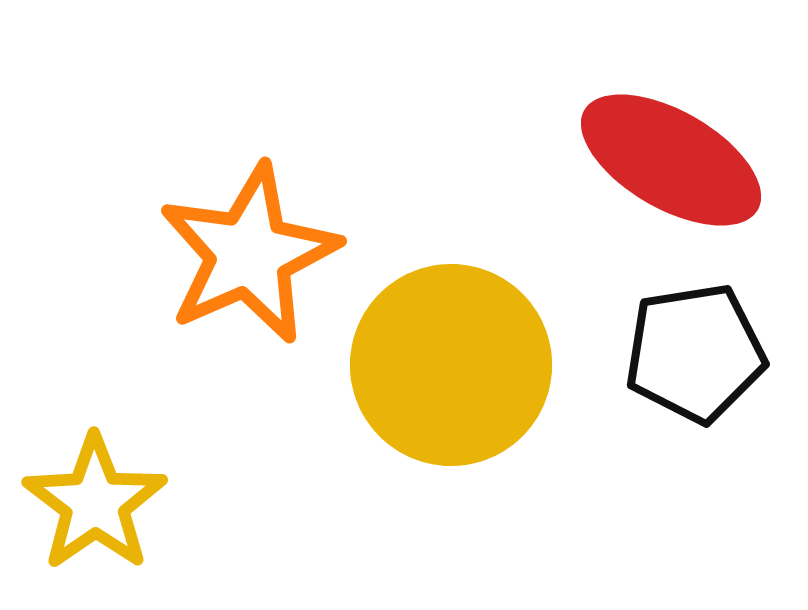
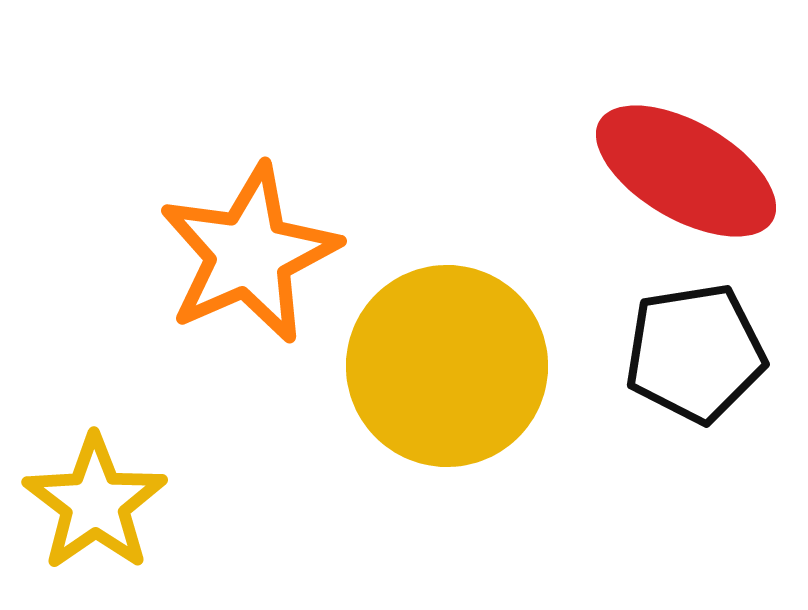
red ellipse: moved 15 px right, 11 px down
yellow circle: moved 4 px left, 1 px down
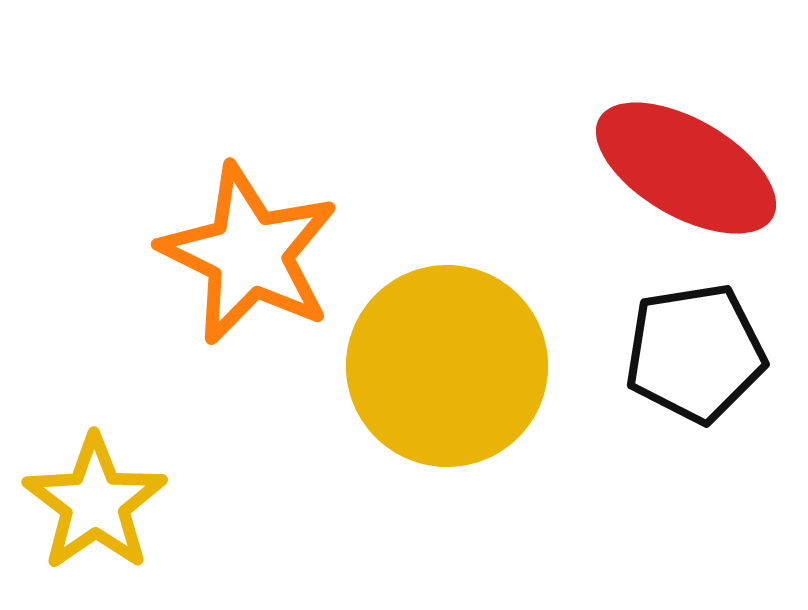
red ellipse: moved 3 px up
orange star: rotated 22 degrees counterclockwise
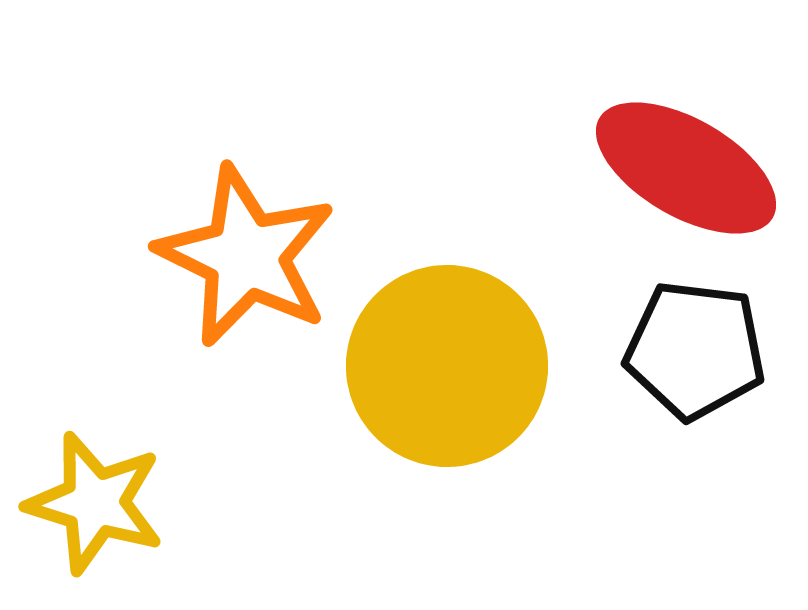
orange star: moved 3 px left, 2 px down
black pentagon: moved 3 px up; rotated 16 degrees clockwise
yellow star: rotated 20 degrees counterclockwise
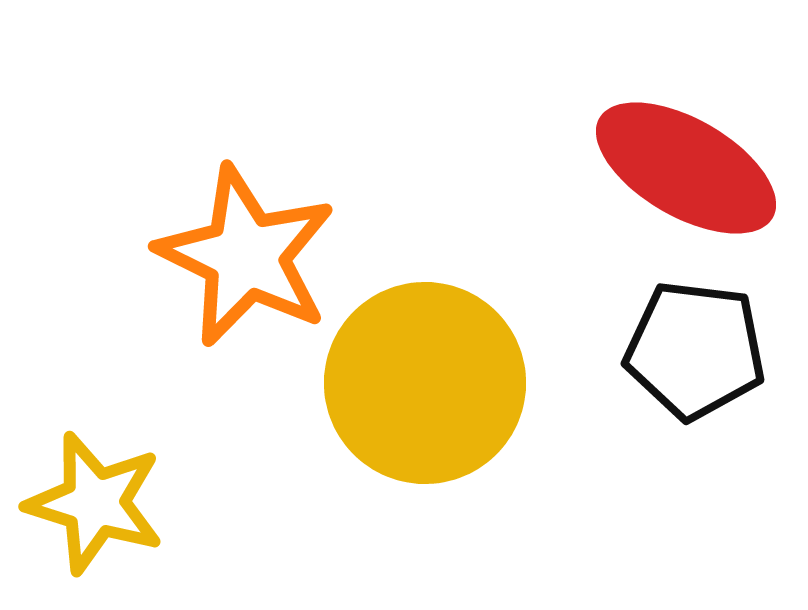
yellow circle: moved 22 px left, 17 px down
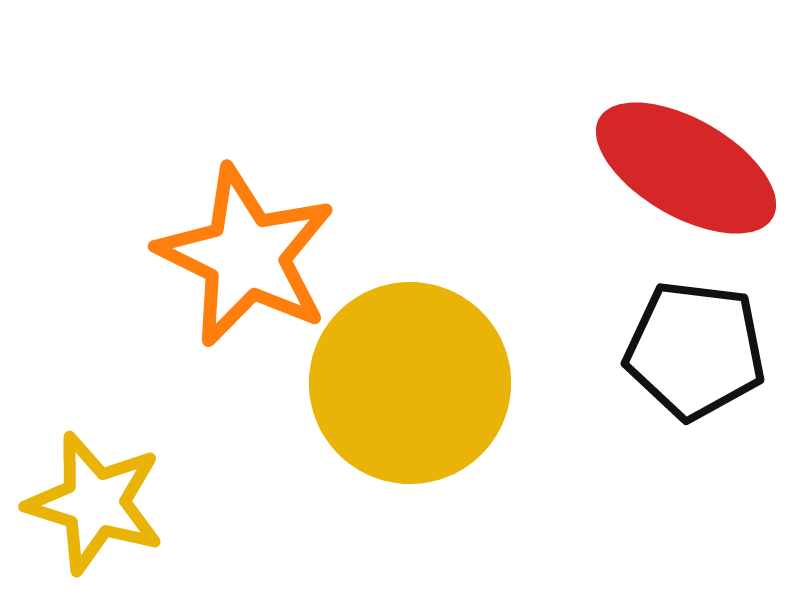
yellow circle: moved 15 px left
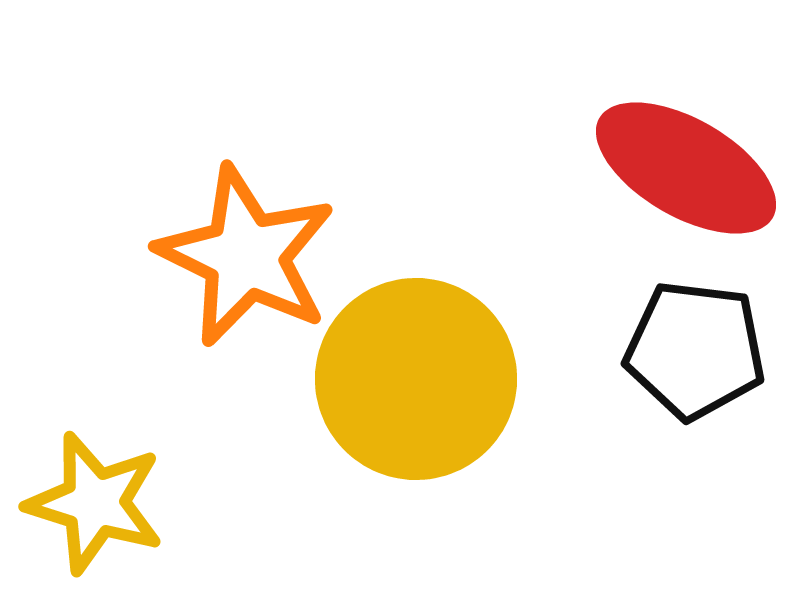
yellow circle: moved 6 px right, 4 px up
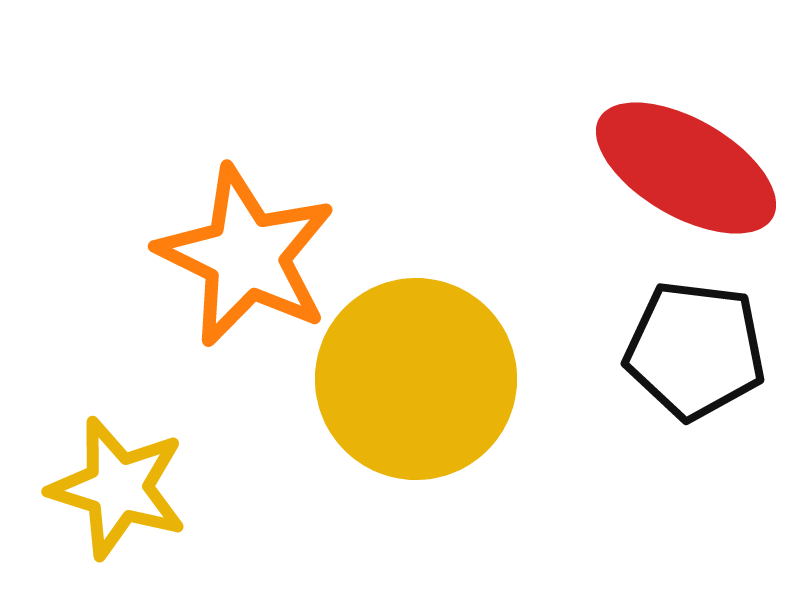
yellow star: moved 23 px right, 15 px up
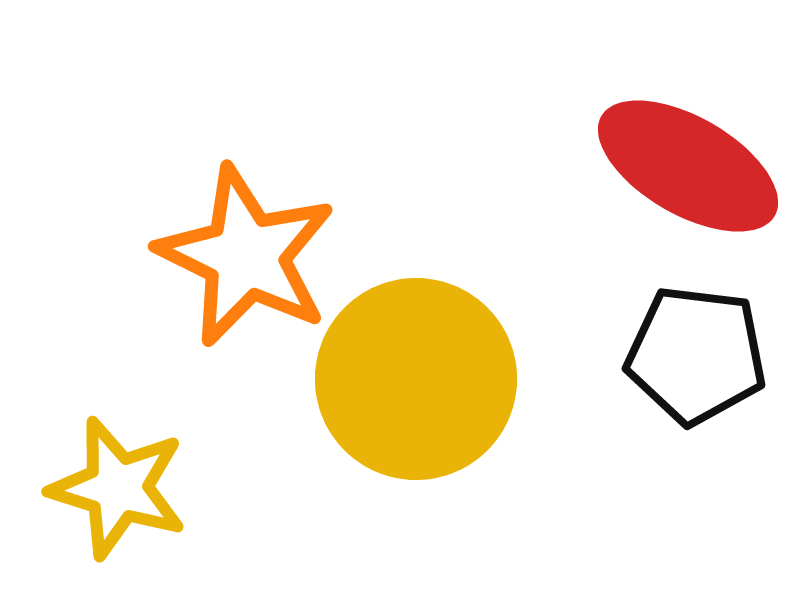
red ellipse: moved 2 px right, 2 px up
black pentagon: moved 1 px right, 5 px down
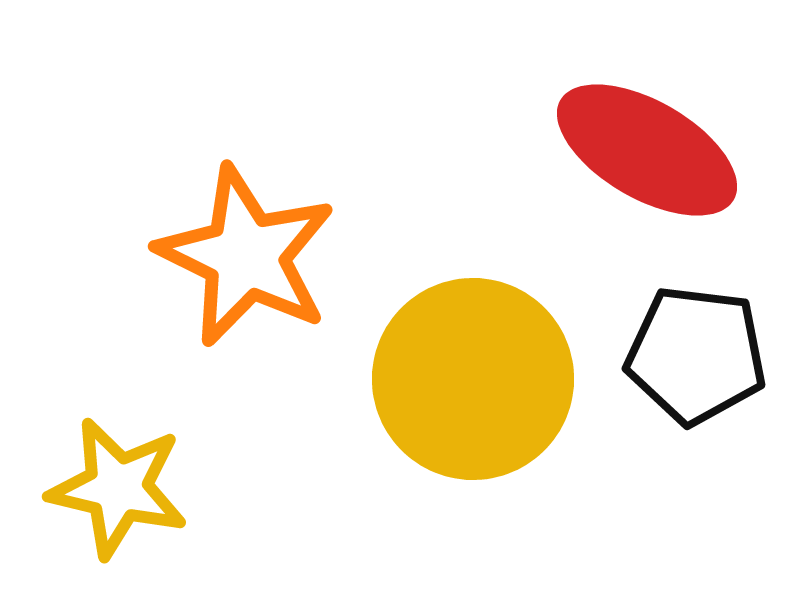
red ellipse: moved 41 px left, 16 px up
yellow circle: moved 57 px right
yellow star: rotated 4 degrees counterclockwise
